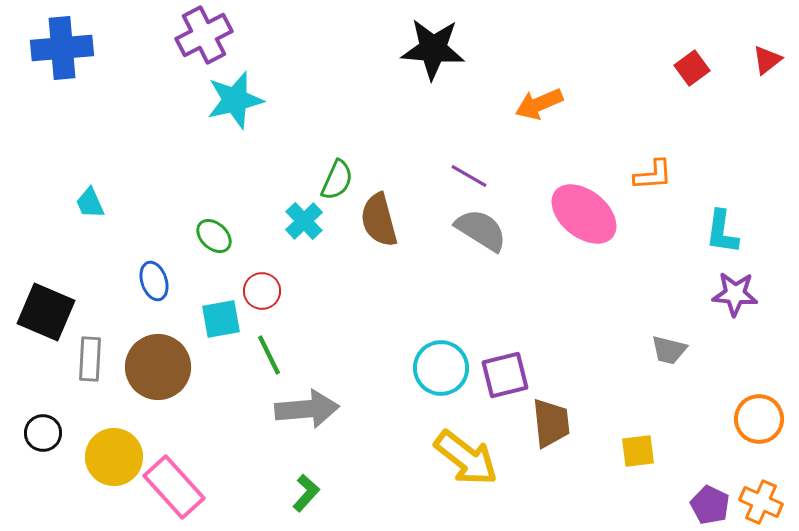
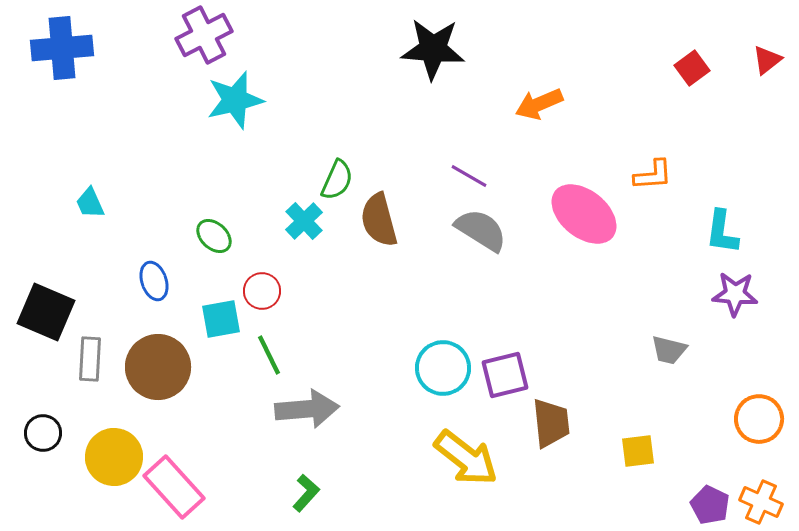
cyan circle: moved 2 px right
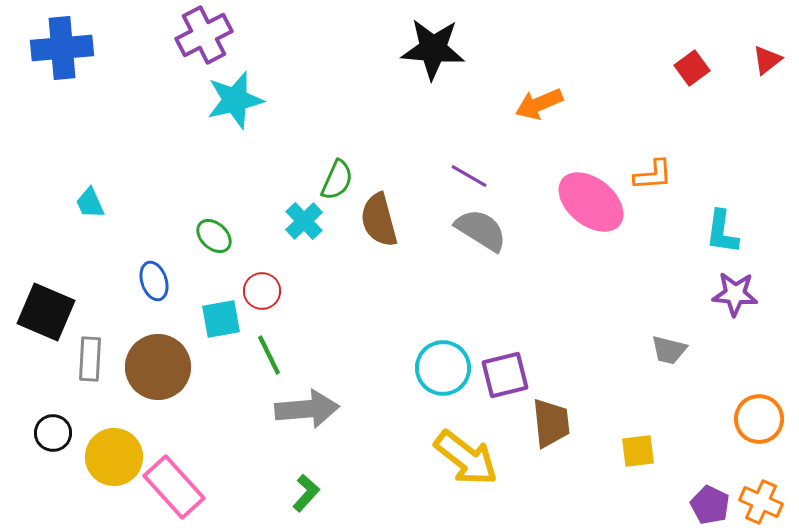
pink ellipse: moved 7 px right, 12 px up
black circle: moved 10 px right
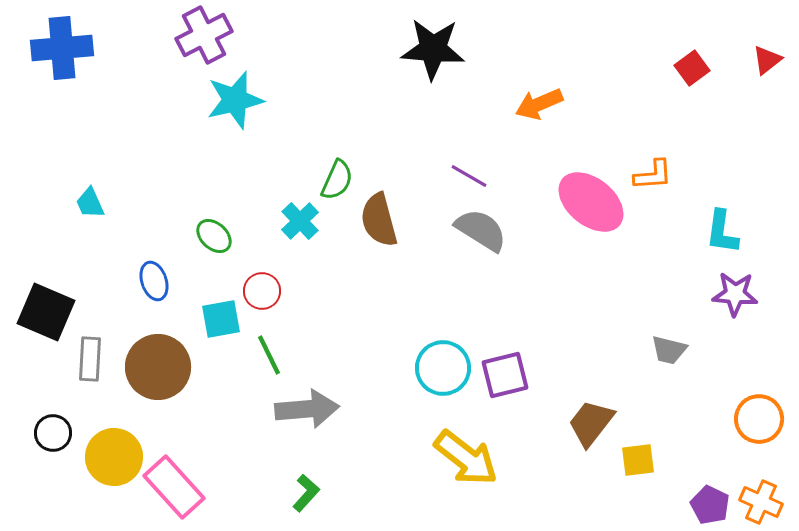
cyan cross: moved 4 px left
brown trapezoid: moved 40 px right; rotated 136 degrees counterclockwise
yellow square: moved 9 px down
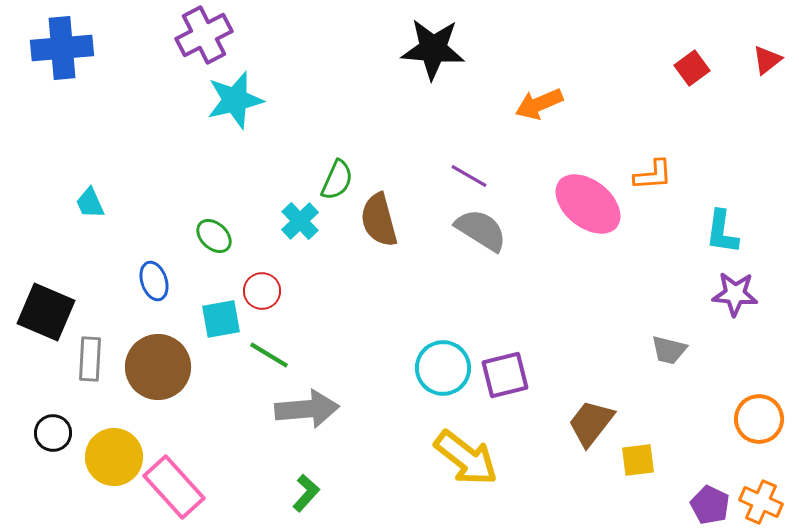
pink ellipse: moved 3 px left, 2 px down
green line: rotated 33 degrees counterclockwise
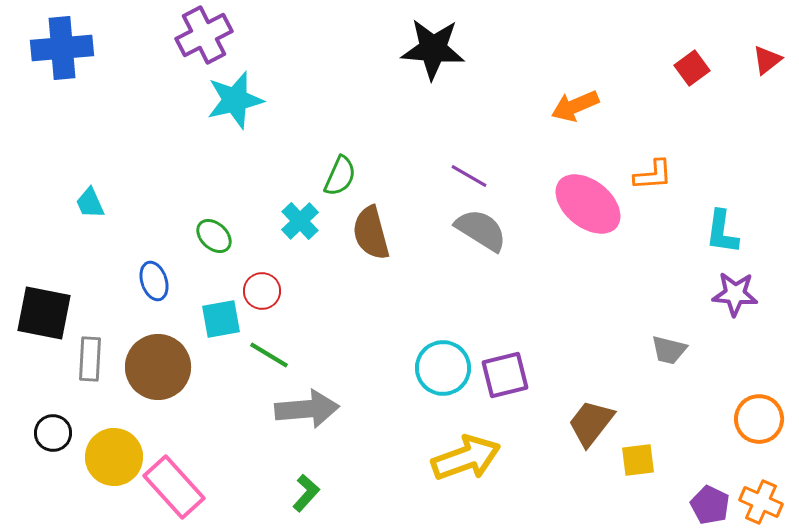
orange arrow: moved 36 px right, 2 px down
green semicircle: moved 3 px right, 4 px up
brown semicircle: moved 8 px left, 13 px down
black square: moved 2 px left, 1 px down; rotated 12 degrees counterclockwise
yellow arrow: rotated 58 degrees counterclockwise
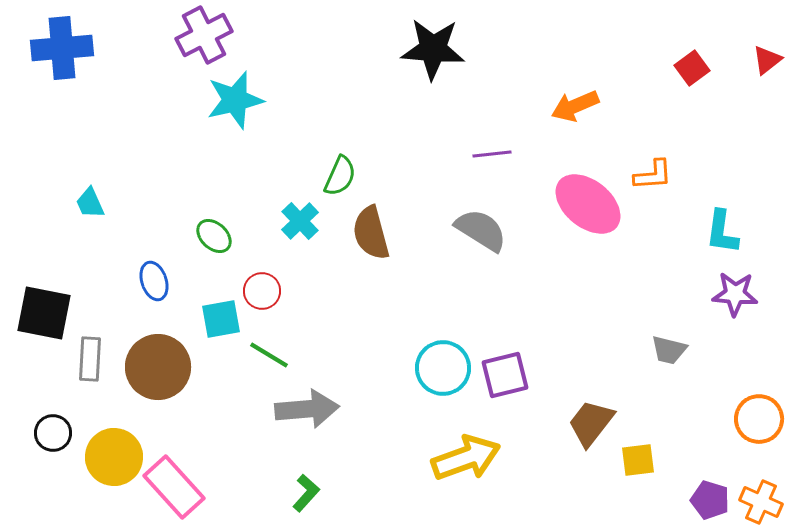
purple line: moved 23 px right, 22 px up; rotated 36 degrees counterclockwise
purple pentagon: moved 5 px up; rotated 9 degrees counterclockwise
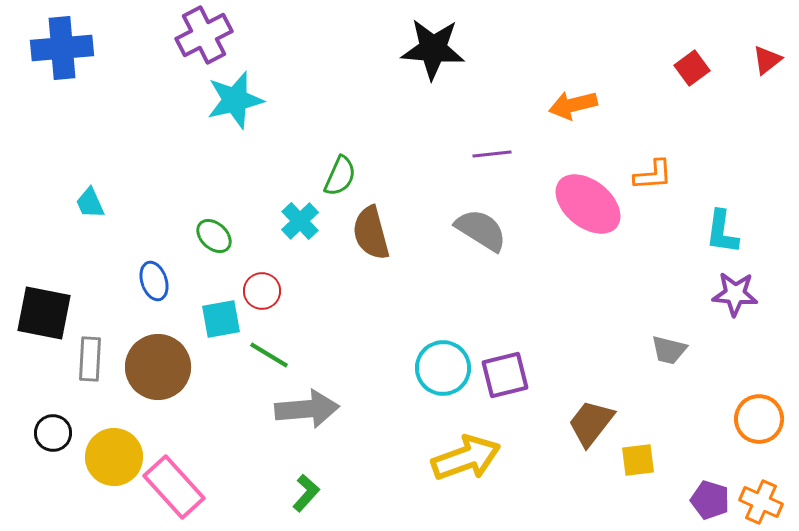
orange arrow: moved 2 px left, 1 px up; rotated 9 degrees clockwise
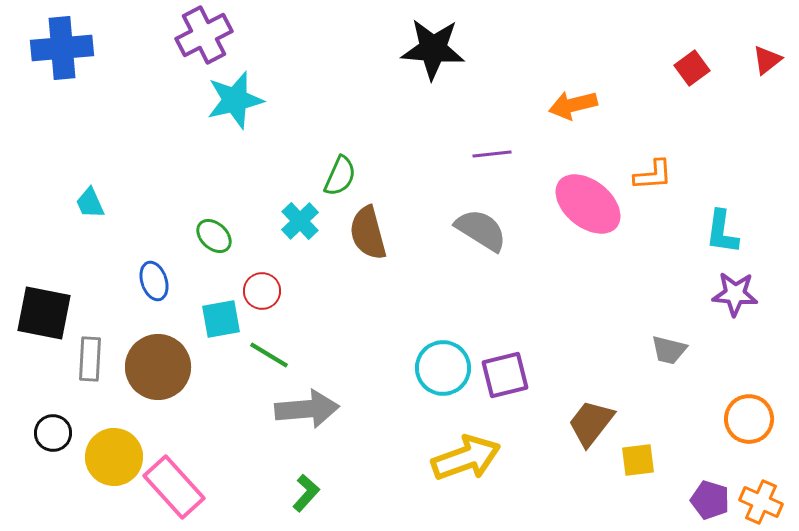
brown semicircle: moved 3 px left
orange circle: moved 10 px left
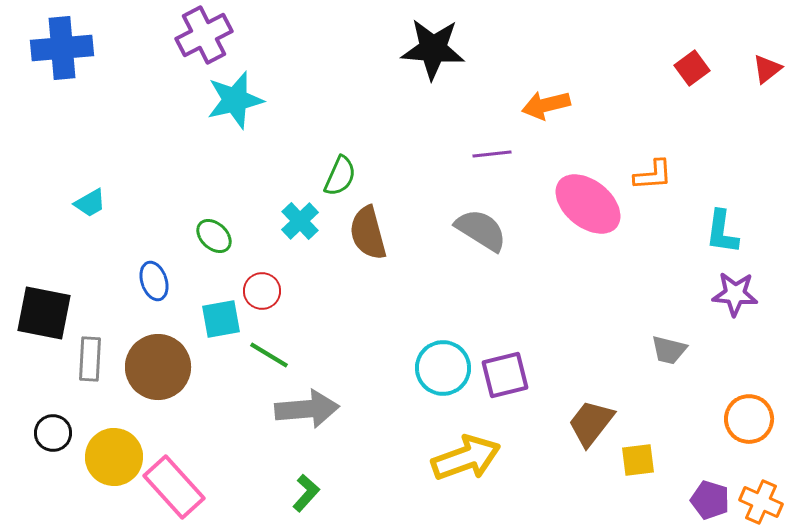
red triangle: moved 9 px down
orange arrow: moved 27 px left
cyan trapezoid: rotated 96 degrees counterclockwise
